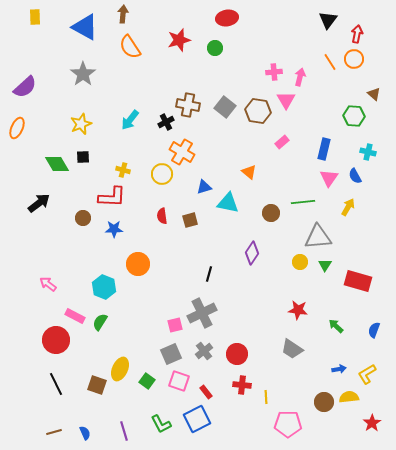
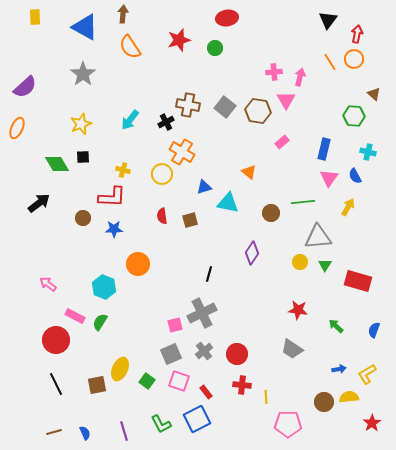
brown square at (97, 385): rotated 30 degrees counterclockwise
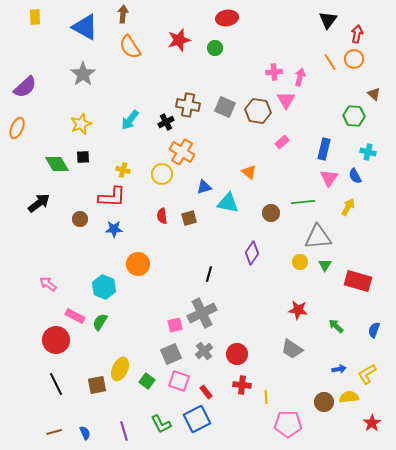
gray square at (225, 107): rotated 15 degrees counterclockwise
brown circle at (83, 218): moved 3 px left, 1 px down
brown square at (190, 220): moved 1 px left, 2 px up
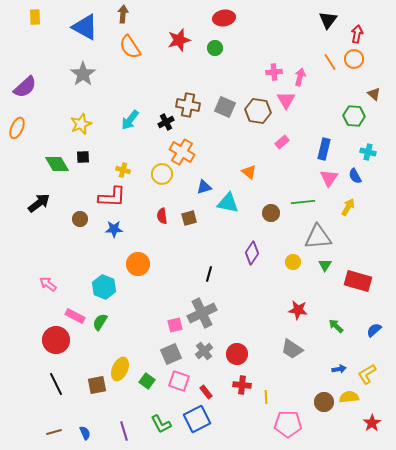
red ellipse at (227, 18): moved 3 px left
yellow circle at (300, 262): moved 7 px left
blue semicircle at (374, 330): rotated 28 degrees clockwise
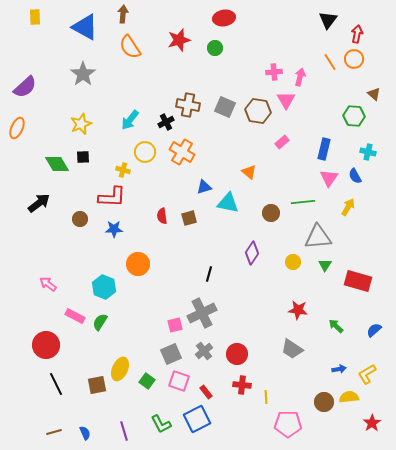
yellow circle at (162, 174): moved 17 px left, 22 px up
red circle at (56, 340): moved 10 px left, 5 px down
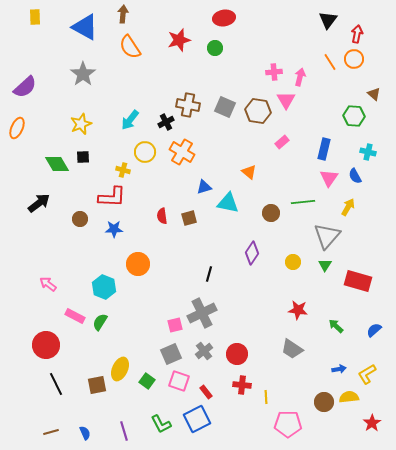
gray triangle at (318, 237): moved 9 px right, 1 px up; rotated 44 degrees counterclockwise
brown line at (54, 432): moved 3 px left
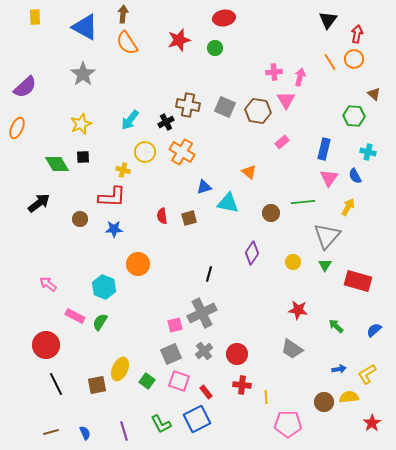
orange semicircle at (130, 47): moved 3 px left, 4 px up
